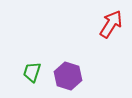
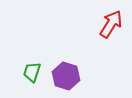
purple hexagon: moved 2 px left
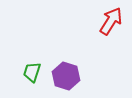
red arrow: moved 3 px up
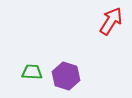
green trapezoid: rotated 75 degrees clockwise
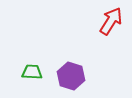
purple hexagon: moved 5 px right
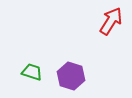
green trapezoid: rotated 15 degrees clockwise
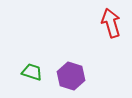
red arrow: moved 2 px down; rotated 48 degrees counterclockwise
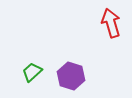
green trapezoid: rotated 60 degrees counterclockwise
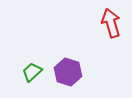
purple hexagon: moved 3 px left, 4 px up
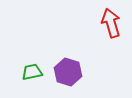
green trapezoid: rotated 30 degrees clockwise
